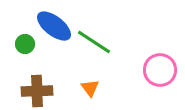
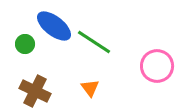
pink circle: moved 3 px left, 4 px up
brown cross: moved 2 px left; rotated 28 degrees clockwise
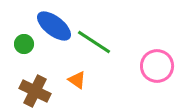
green circle: moved 1 px left
orange triangle: moved 13 px left, 8 px up; rotated 18 degrees counterclockwise
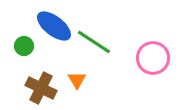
green circle: moved 2 px down
pink circle: moved 4 px left, 8 px up
orange triangle: rotated 24 degrees clockwise
brown cross: moved 6 px right, 3 px up
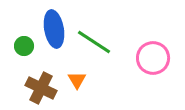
blue ellipse: moved 3 px down; rotated 42 degrees clockwise
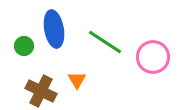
green line: moved 11 px right
pink circle: moved 1 px up
brown cross: moved 3 px down
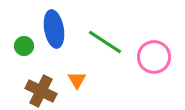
pink circle: moved 1 px right
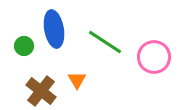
brown cross: rotated 12 degrees clockwise
